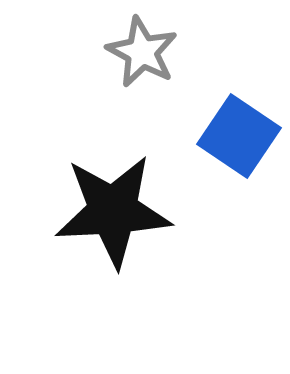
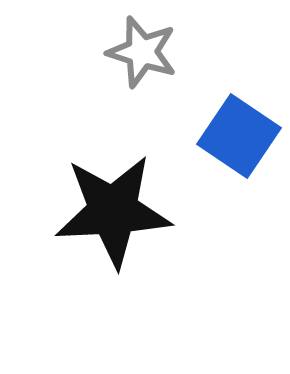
gray star: rotated 10 degrees counterclockwise
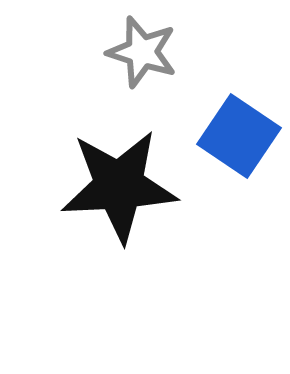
black star: moved 6 px right, 25 px up
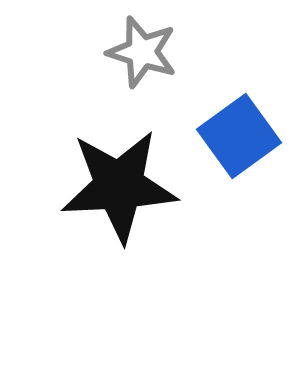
blue square: rotated 20 degrees clockwise
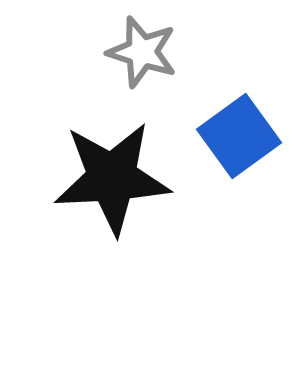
black star: moved 7 px left, 8 px up
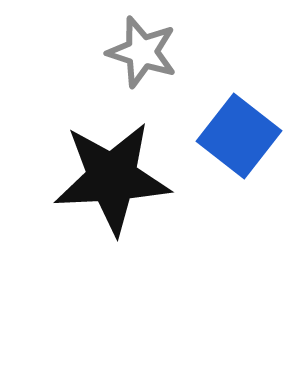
blue square: rotated 16 degrees counterclockwise
